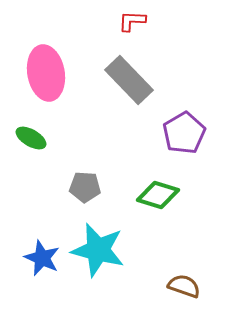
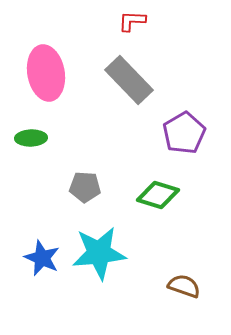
green ellipse: rotated 32 degrees counterclockwise
cyan star: moved 1 px right, 3 px down; rotated 20 degrees counterclockwise
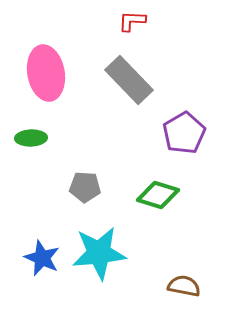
brown semicircle: rotated 8 degrees counterclockwise
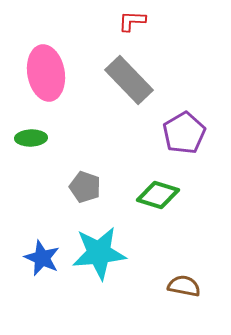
gray pentagon: rotated 16 degrees clockwise
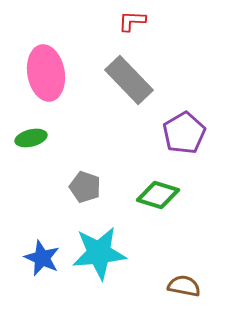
green ellipse: rotated 12 degrees counterclockwise
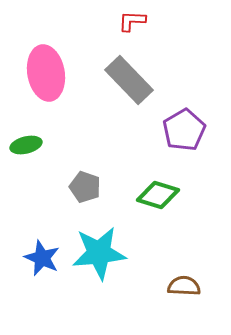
purple pentagon: moved 3 px up
green ellipse: moved 5 px left, 7 px down
brown semicircle: rotated 8 degrees counterclockwise
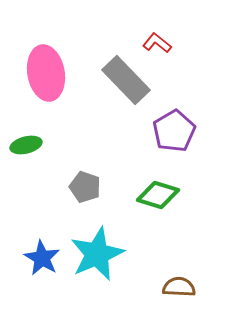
red L-shape: moved 25 px right, 22 px down; rotated 36 degrees clockwise
gray rectangle: moved 3 px left
purple pentagon: moved 10 px left, 1 px down
cyan star: moved 2 px left, 1 px down; rotated 18 degrees counterclockwise
blue star: rotated 6 degrees clockwise
brown semicircle: moved 5 px left, 1 px down
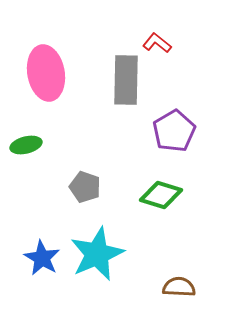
gray rectangle: rotated 45 degrees clockwise
green diamond: moved 3 px right
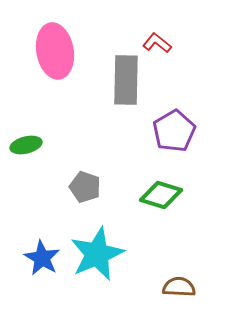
pink ellipse: moved 9 px right, 22 px up
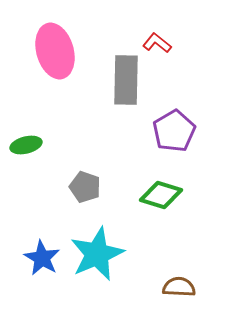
pink ellipse: rotated 6 degrees counterclockwise
